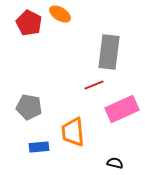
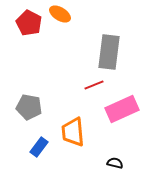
blue rectangle: rotated 48 degrees counterclockwise
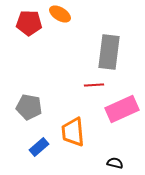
red pentagon: rotated 25 degrees counterclockwise
red line: rotated 18 degrees clockwise
blue rectangle: rotated 12 degrees clockwise
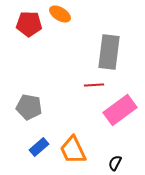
red pentagon: moved 1 px down
pink rectangle: moved 2 px left, 1 px down; rotated 12 degrees counterclockwise
orange trapezoid: moved 18 px down; rotated 20 degrees counterclockwise
black semicircle: rotated 77 degrees counterclockwise
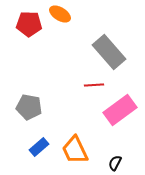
gray rectangle: rotated 48 degrees counterclockwise
orange trapezoid: moved 2 px right
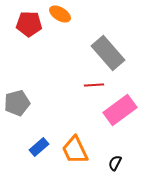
gray rectangle: moved 1 px left, 1 px down
gray pentagon: moved 12 px left, 4 px up; rotated 25 degrees counterclockwise
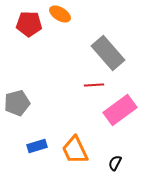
blue rectangle: moved 2 px left, 1 px up; rotated 24 degrees clockwise
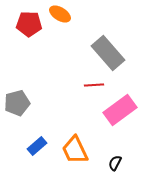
blue rectangle: rotated 24 degrees counterclockwise
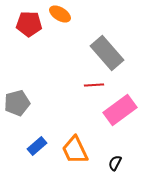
gray rectangle: moved 1 px left
